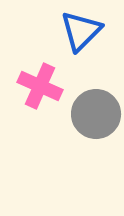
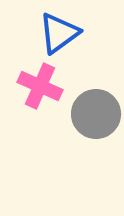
blue triangle: moved 22 px left, 2 px down; rotated 9 degrees clockwise
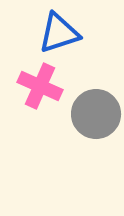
blue triangle: rotated 18 degrees clockwise
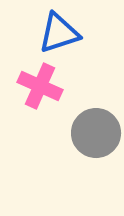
gray circle: moved 19 px down
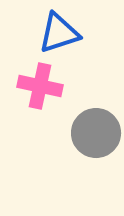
pink cross: rotated 12 degrees counterclockwise
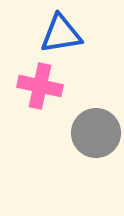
blue triangle: moved 2 px right, 1 px down; rotated 9 degrees clockwise
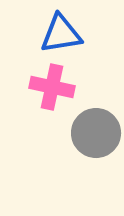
pink cross: moved 12 px right, 1 px down
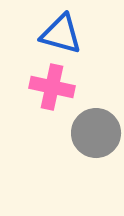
blue triangle: rotated 24 degrees clockwise
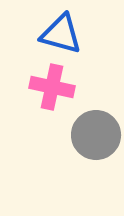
gray circle: moved 2 px down
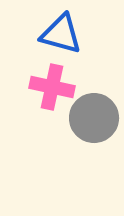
gray circle: moved 2 px left, 17 px up
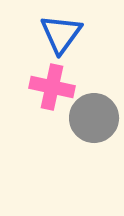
blue triangle: rotated 51 degrees clockwise
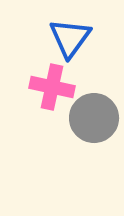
blue triangle: moved 9 px right, 4 px down
